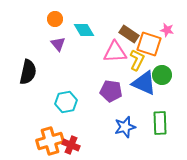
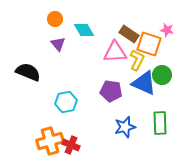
black semicircle: rotated 80 degrees counterclockwise
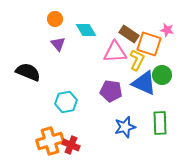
cyan diamond: moved 2 px right
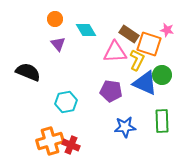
blue triangle: moved 1 px right
green rectangle: moved 2 px right, 2 px up
blue star: rotated 10 degrees clockwise
